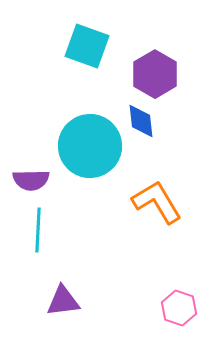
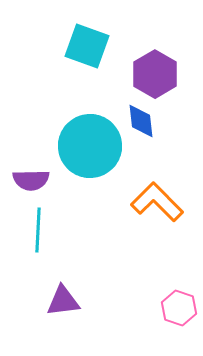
orange L-shape: rotated 14 degrees counterclockwise
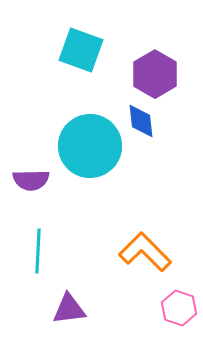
cyan square: moved 6 px left, 4 px down
orange L-shape: moved 12 px left, 50 px down
cyan line: moved 21 px down
purple triangle: moved 6 px right, 8 px down
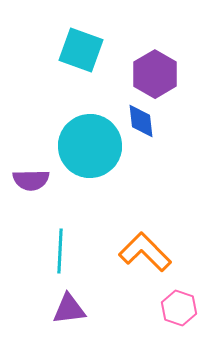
cyan line: moved 22 px right
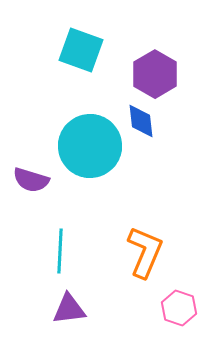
purple semicircle: rotated 18 degrees clockwise
orange L-shape: rotated 68 degrees clockwise
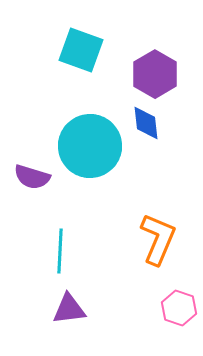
blue diamond: moved 5 px right, 2 px down
purple semicircle: moved 1 px right, 3 px up
orange L-shape: moved 13 px right, 13 px up
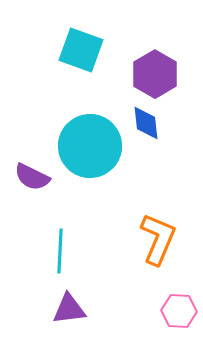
purple semicircle: rotated 9 degrees clockwise
pink hexagon: moved 3 px down; rotated 16 degrees counterclockwise
